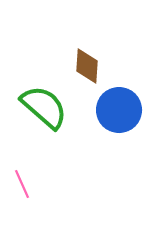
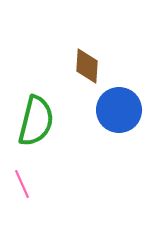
green semicircle: moved 8 px left, 14 px down; rotated 63 degrees clockwise
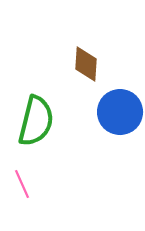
brown diamond: moved 1 px left, 2 px up
blue circle: moved 1 px right, 2 px down
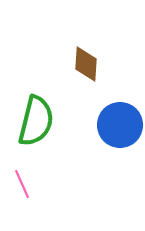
blue circle: moved 13 px down
